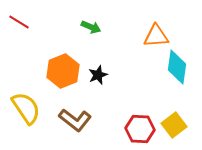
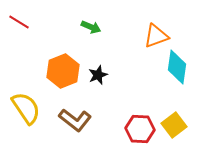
orange triangle: rotated 16 degrees counterclockwise
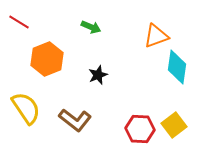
orange hexagon: moved 16 px left, 12 px up
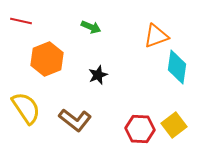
red line: moved 2 px right, 1 px up; rotated 20 degrees counterclockwise
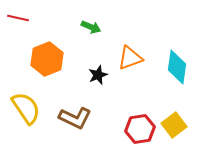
red line: moved 3 px left, 3 px up
orange triangle: moved 26 px left, 22 px down
brown L-shape: moved 2 px up; rotated 12 degrees counterclockwise
red hexagon: rotated 12 degrees counterclockwise
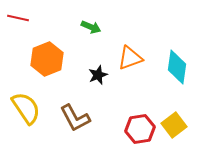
brown L-shape: rotated 36 degrees clockwise
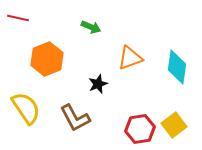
black star: moved 9 px down
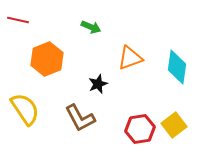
red line: moved 2 px down
yellow semicircle: moved 1 px left, 1 px down
brown L-shape: moved 5 px right
